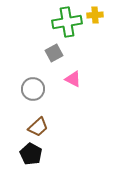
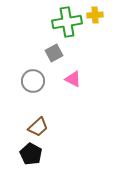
gray circle: moved 8 px up
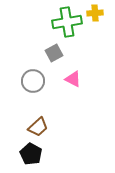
yellow cross: moved 2 px up
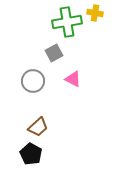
yellow cross: rotated 14 degrees clockwise
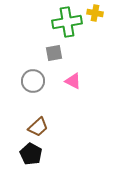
gray square: rotated 18 degrees clockwise
pink triangle: moved 2 px down
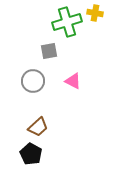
green cross: rotated 8 degrees counterclockwise
gray square: moved 5 px left, 2 px up
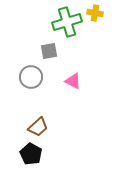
gray circle: moved 2 px left, 4 px up
